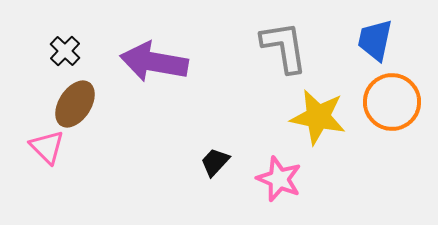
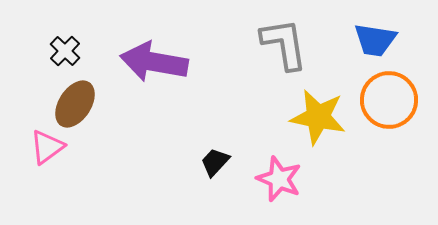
blue trapezoid: rotated 93 degrees counterclockwise
gray L-shape: moved 3 px up
orange circle: moved 3 px left, 2 px up
pink triangle: rotated 39 degrees clockwise
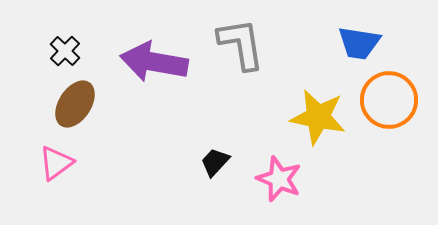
blue trapezoid: moved 16 px left, 3 px down
gray L-shape: moved 43 px left
pink triangle: moved 9 px right, 16 px down
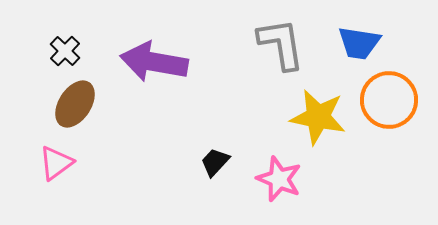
gray L-shape: moved 40 px right
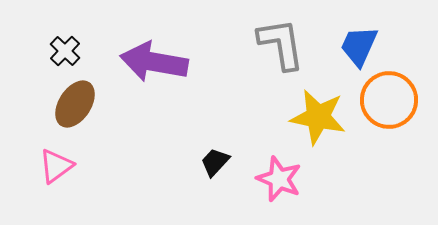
blue trapezoid: moved 3 px down; rotated 105 degrees clockwise
pink triangle: moved 3 px down
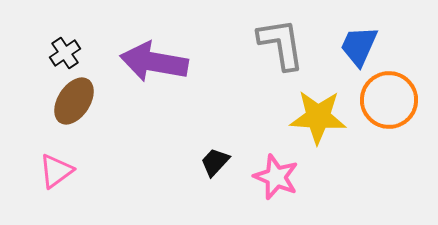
black cross: moved 2 px down; rotated 12 degrees clockwise
brown ellipse: moved 1 px left, 3 px up
yellow star: rotated 8 degrees counterclockwise
pink triangle: moved 5 px down
pink star: moved 3 px left, 2 px up
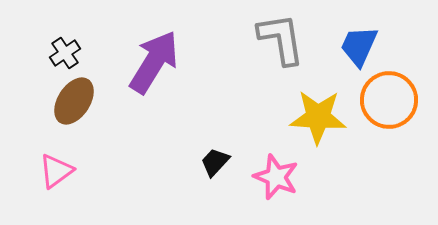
gray L-shape: moved 5 px up
purple arrow: rotated 112 degrees clockwise
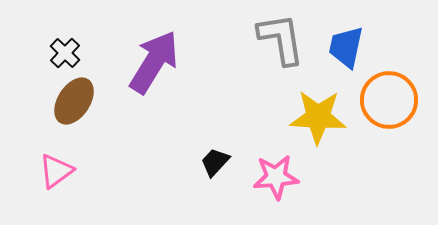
blue trapezoid: moved 13 px left, 1 px down; rotated 12 degrees counterclockwise
black cross: rotated 12 degrees counterclockwise
pink star: rotated 27 degrees counterclockwise
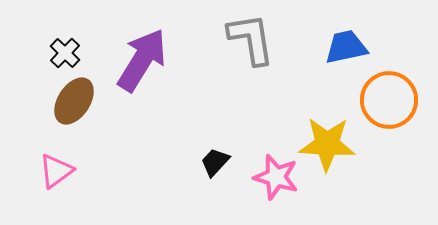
gray L-shape: moved 30 px left
blue trapezoid: rotated 66 degrees clockwise
purple arrow: moved 12 px left, 2 px up
yellow star: moved 9 px right, 27 px down
pink star: rotated 21 degrees clockwise
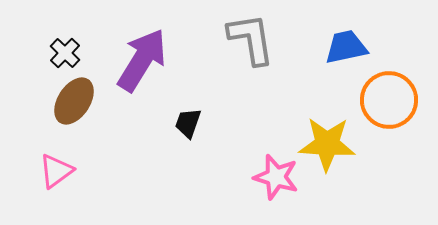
black trapezoid: moved 27 px left, 39 px up; rotated 24 degrees counterclockwise
